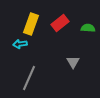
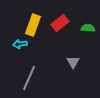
yellow rectangle: moved 2 px right, 1 px down
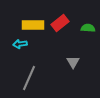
yellow rectangle: rotated 70 degrees clockwise
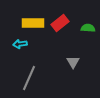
yellow rectangle: moved 2 px up
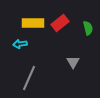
green semicircle: rotated 72 degrees clockwise
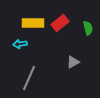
gray triangle: rotated 32 degrees clockwise
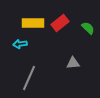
green semicircle: rotated 32 degrees counterclockwise
gray triangle: moved 1 px down; rotated 24 degrees clockwise
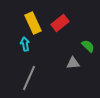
yellow rectangle: rotated 65 degrees clockwise
green semicircle: moved 18 px down
cyan arrow: moved 5 px right; rotated 88 degrees clockwise
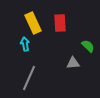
red rectangle: rotated 54 degrees counterclockwise
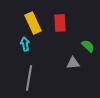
gray line: rotated 15 degrees counterclockwise
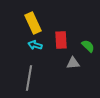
red rectangle: moved 1 px right, 17 px down
cyan arrow: moved 10 px right, 1 px down; rotated 64 degrees counterclockwise
